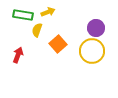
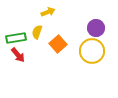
green rectangle: moved 7 px left, 23 px down; rotated 18 degrees counterclockwise
yellow semicircle: moved 2 px down
red arrow: rotated 119 degrees clockwise
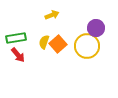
yellow arrow: moved 4 px right, 3 px down
yellow semicircle: moved 7 px right, 10 px down
yellow circle: moved 5 px left, 5 px up
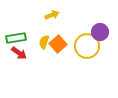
purple circle: moved 4 px right, 4 px down
red arrow: moved 1 px right, 2 px up; rotated 14 degrees counterclockwise
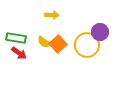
yellow arrow: rotated 24 degrees clockwise
green rectangle: rotated 18 degrees clockwise
yellow semicircle: rotated 72 degrees counterclockwise
yellow circle: moved 1 px up
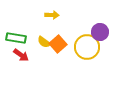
yellow circle: moved 2 px down
red arrow: moved 2 px right, 2 px down
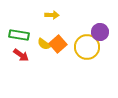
green rectangle: moved 3 px right, 3 px up
yellow semicircle: moved 2 px down
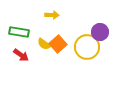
green rectangle: moved 3 px up
